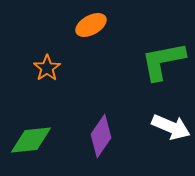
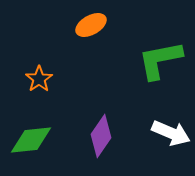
green L-shape: moved 3 px left, 1 px up
orange star: moved 8 px left, 11 px down
white arrow: moved 6 px down
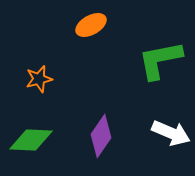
orange star: rotated 20 degrees clockwise
green diamond: rotated 9 degrees clockwise
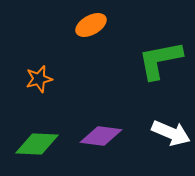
purple diamond: rotated 63 degrees clockwise
green diamond: moved 6 px right, 4 px down
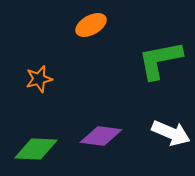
green diamond: moved 1 px left, 5 px down
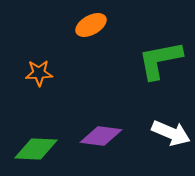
orange star: moved 6 px up; rotated 12 degrees clockwise
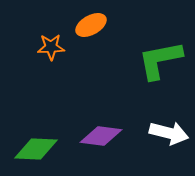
orange star: moved 12 px right, 26 px up
white arrow: moved 2 px left; rotated 9 degrees counterclockwise
